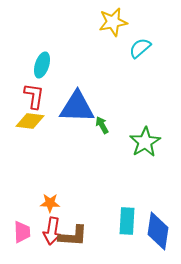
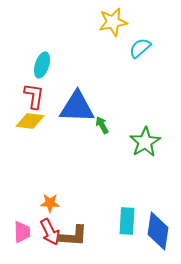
red arrow: moved 2 px left, 1 px down; rotated 36 degrees counterclockwise
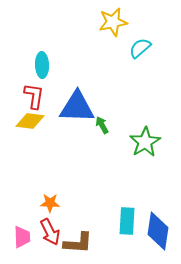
cyan ellipse: rotated 20 degrees counterclockwise
pink trapezoid: moved 5 px down
brown L-shape: moved 5 px right, 7 px down
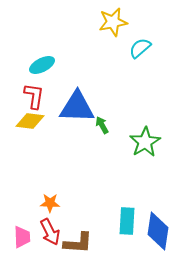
cyan ellipse: rotated 65 degrees clockwise
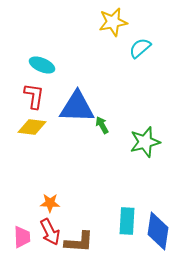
cyan ellipse: rotated 50 degrees clockwise
yellow diamond: moved 2 px right, 6 px down
green star: rotated 16 degrees clockwise
brown L-shape: moved 1 px right, 1 px up
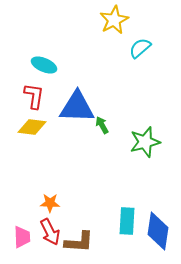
yellow star: moved 1 px right, 2 px up; rotated 16 degrees counterclockwise
cyan ellipse: moved 2 px right
